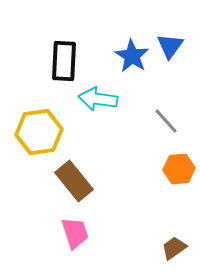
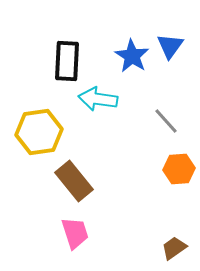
black rectangle: moved 3 px right
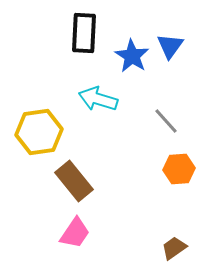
black rectangle: moved 17 px right, 28 px up
cyan arrow: rotated 9 degrees clockwise
pink trapezoid: rotated 52 degrees clockwise
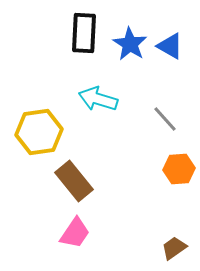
blue triangle: rotated 36 degrees counterclockwise
blue star: moved 2 px left, 12 px up
gray line: moved 1 px left, 2 px up
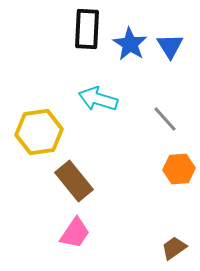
black rectangle: moved 3 px right, 4 px up
blue triangle: rotated 28 degrees clockwise
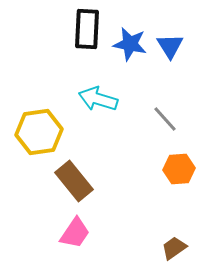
blue star: rotated 20 degrees counterclockwise
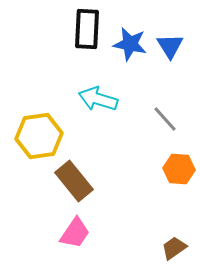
yellow hexagon: moved 4 px down
orange hexagon: rotated 8 degrees clockwise
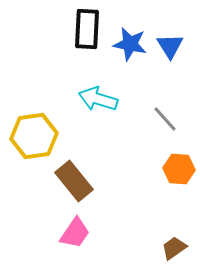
yellow hexagon: moved 5 px left
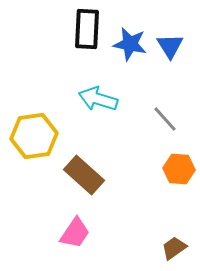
brown rectangle: moved 10 px right, 6 px up; rotated 9 degrees counterclockwise
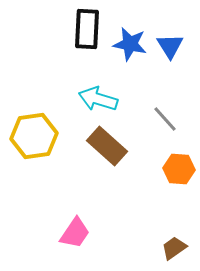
brown rectangle: moved 23 px right, 29 px up
